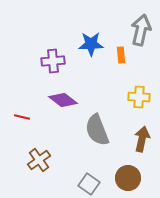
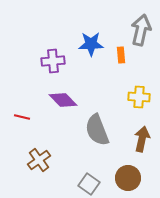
purple diamond: rotated 8 degrees clockwise
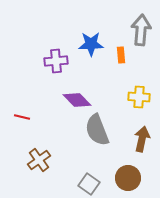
gray arrow: rotated 8 degrees counterclockwise
purple cross: moved 3 px right
purple diamond: moved 14 px right
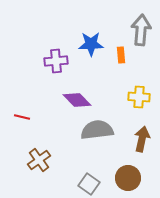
gray semicircle: rotated 104 degrees clockwise
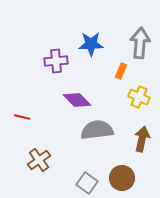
gray arrow: moved 1 px left, 13 px down
orange rectangle: moved 16 px down; rotated 28 degrees clockwise
yellow cross: rotated 20 degrees clockwise
brown circle: moved 6 px left
gray square: moved 2 px left, 1 px up
